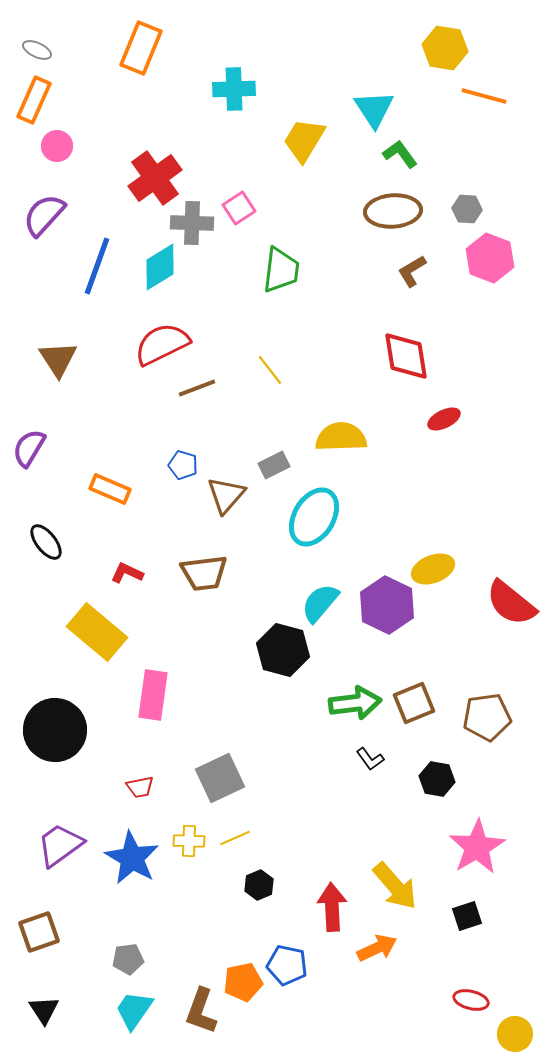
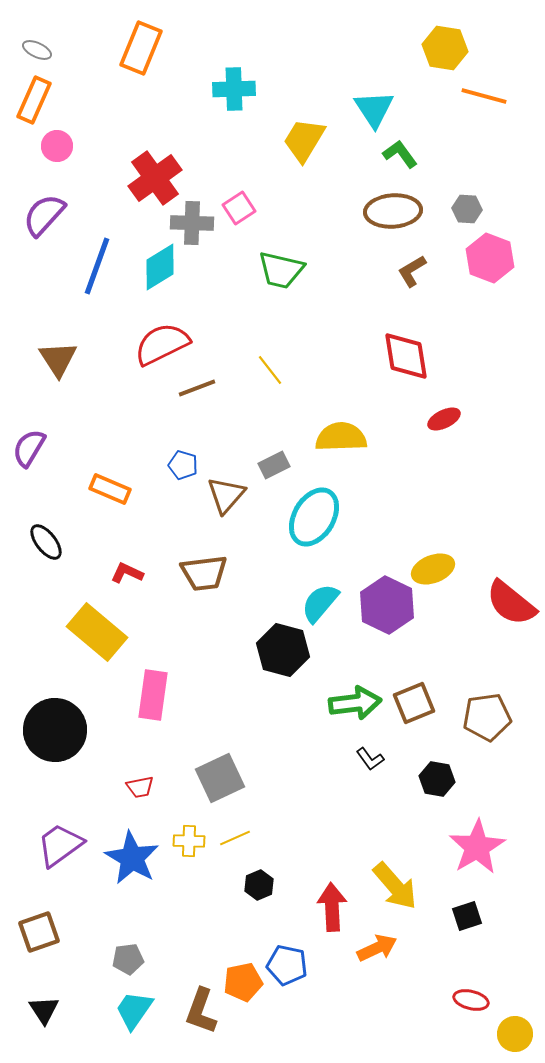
green trapezoid at (281, 270): rotated 96 degrees clockwise
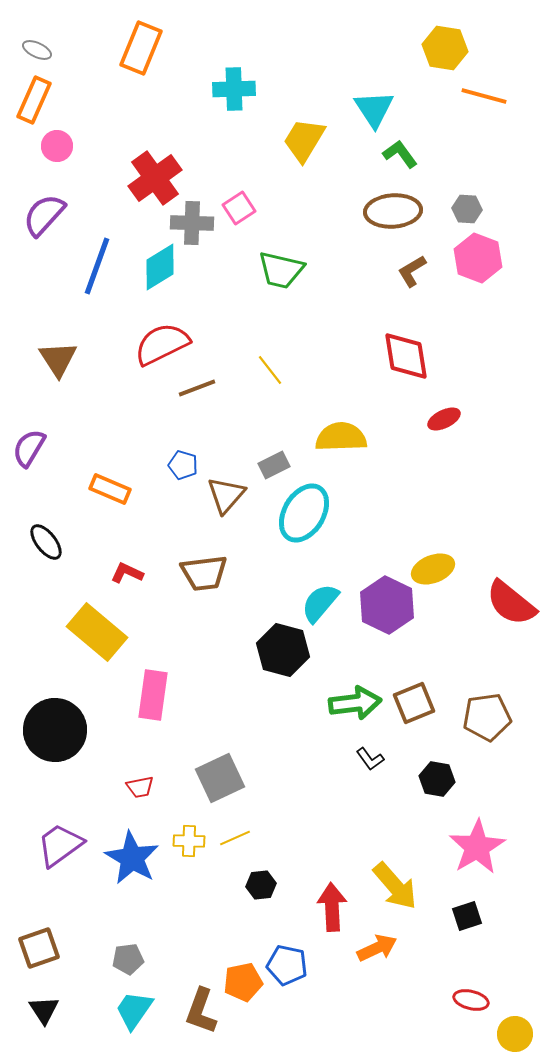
pink hexagon at (490, 258): moved 12 px left
cyan ellipse at (314, 517): moved 10 px left, 4 px up
black hexagon at (259, 885): moved 2 px right; rotated 16 degrees clockwise
brown square at (39, 932): moved 16 px down
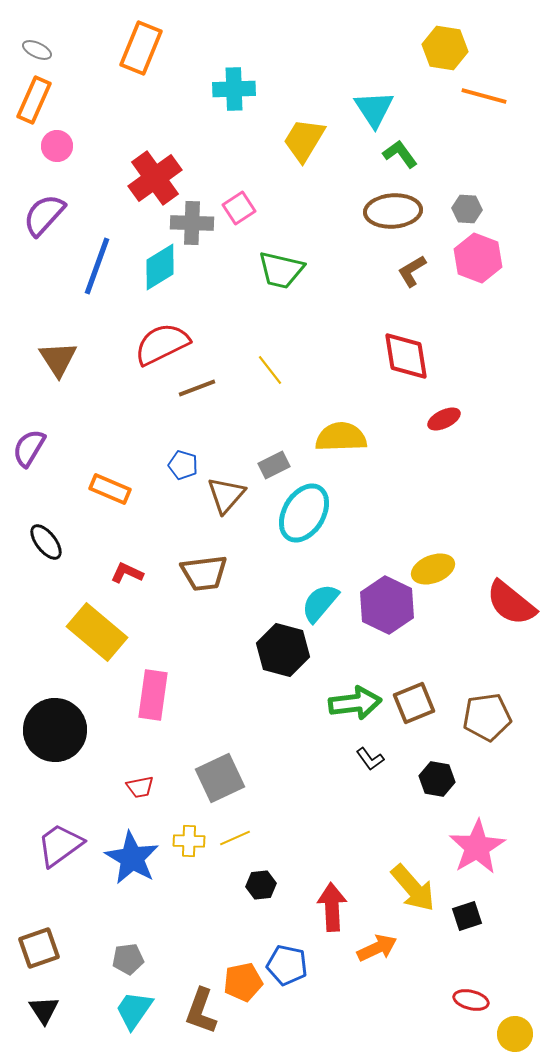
yellow arrow at (395, 886): moved 18 px right, 2 px down
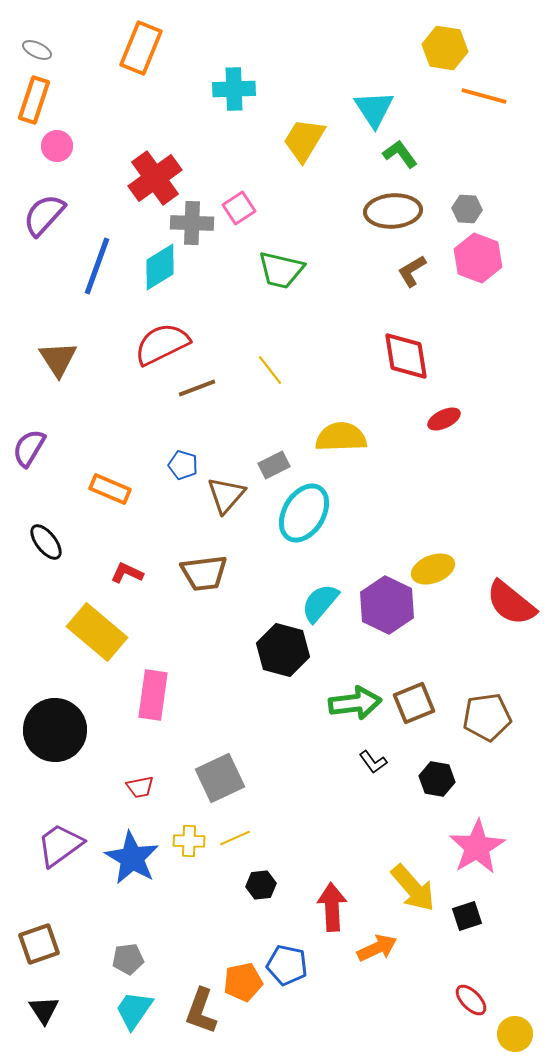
orange rectangle at (34, 100): rotated 6 degrees counterclockwise
black L-shape at (370, 759): moved 3 px right, 3 px down
brown square at (39, 948): moved 4 px up
red ellipse at (471, 1000): rotated 32 degrees clockwise
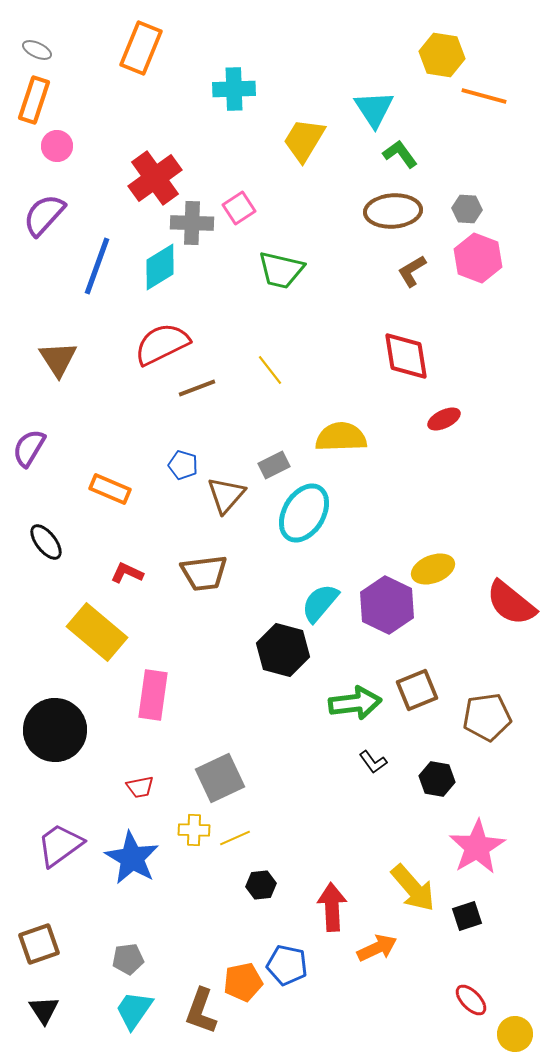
yellow hexagon at (445, 48): moved 3 px left, 7 px down
brown square at (414, 703): moved 3 px right, 13 px up
yellow cross at (189, 841): moved 5 px right, 11 px up
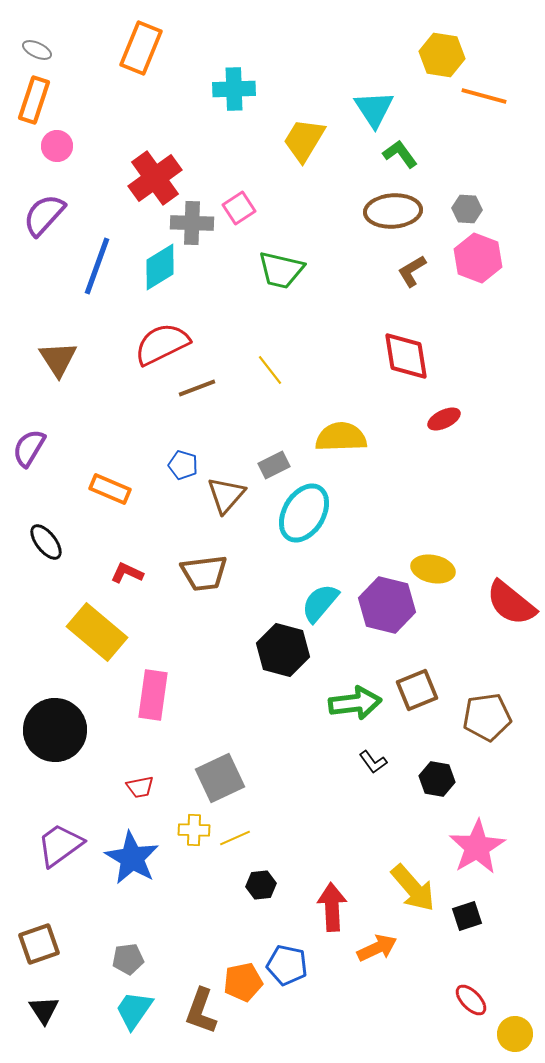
yellow ellipse at (433, 569): rotated 33 degrees clockwise
purple hexagon at (387, 605): rotated 12 degrees counterclockwise
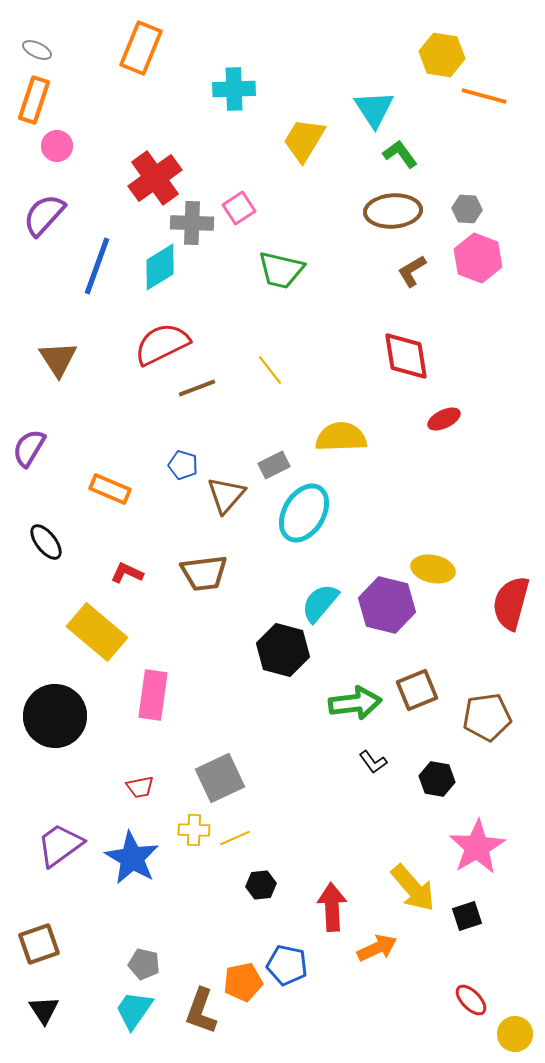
red semicircle at (511, 603): rotated 66 degrees clockwise
black circle at (55, 730): moved 14 px up
gray pentagon at (128, 959): moved 16 px right, 5 px down; rotated 20 degrees clockwise
